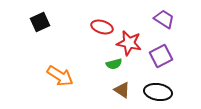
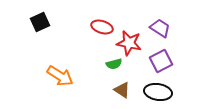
purple trapezoid: moved 4 px left, 9 px down
purple square: moved 5 px down
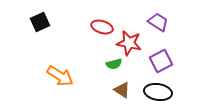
purple trapezoid: moved 2 px left, 6 px up
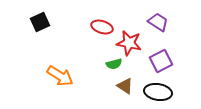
brown triangle: moved 3 px right, 4 px up
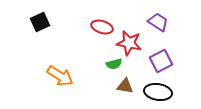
brown triangle: rotated 24 degrees counterclockwise
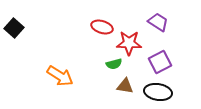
black square: moved 26 px left, 6 px down; rotated 24 degrees counterclockwise
red star: rotated 10 degrees counterclockwise
purple square: moved 1 px left, 1 px down
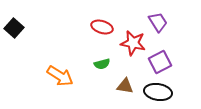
purple trapezoid: rotated 25 degrees clockwise
red star: moved 4 px right; rotated 10 degrees clockwise
green semicircle: moved 12 px left
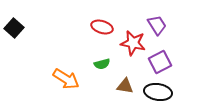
purple trapezoid: moved 1 px left, 3 px down
orange arrow: moved 6 px right, 3 px down
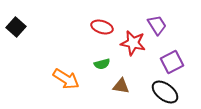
black square: moved 2 px right, 1 px up
purple square: moved 12 px right
brown triangle: moved 4 px left
black ellipse: moved 7 px right; rotated 28 degrees clockwise
